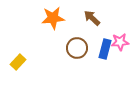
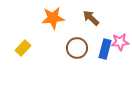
brown arrow: moved 1 px left
yellow rectangle: moved 5 px right, 14 px up
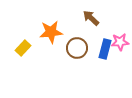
orange star: moved 2 px left, 14 px down
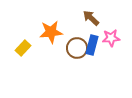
pink star: moved 9 px left, 4 px up
blue rectangle: moved 13 px left, 4 px up
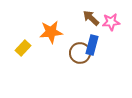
pink star: moved 16 px up
brown circle: moved 3 px right, 5 px down
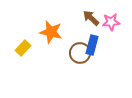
orange star: rotated 20 degrees clockwise
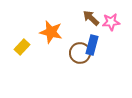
yellow rectangle: moved 1 px left, 1 px up
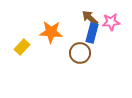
brown arrow: moved 1 px left
orange star: rotated 10 degrees counterclockwise
blue rectangle: moved 12 px up
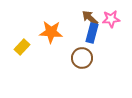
pink star: moved 3 px up
brown circle: moved 2 px right, 5 px down
